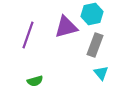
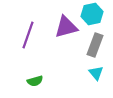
cyan triangle: moved 5 px left
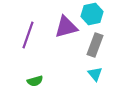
cyan triangle: moved 1 px left, 1 px down
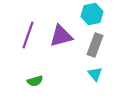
purple triangle: moved 5 px left, 9 px down
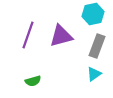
cyan hexagon: moved 1 px right
gray rectangle: moved 2 px right, 1 px down
cyan triangle: moved 1 px left; rotated 35 degrees clockwise
green semicircle: moved 2 px left
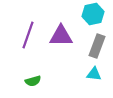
purple triangle: rotated 15 degrees clockwise
cyan triangle: rotated 42 degrees clockwise
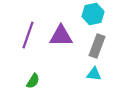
green semicircle: rotated 42 degrees counterclockwise
